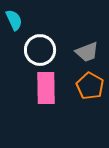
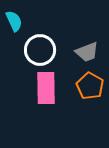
cyan semicircle: moved 1 px down
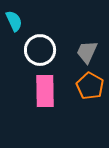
gray trapezoid: rotated 135 degrees clockwise
pink rectangle: moved 1 px left, 3 px down
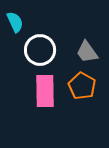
cyan semicircle: moved 1 px right, 1 px down
gray trapezoid: rotated 60 degrees counterclockwise
orange pentagon: moved 8 px left
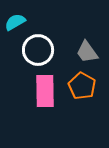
cyan semicircle: rotated 95 degrees counterclockwise
white circle: moved 2 px left
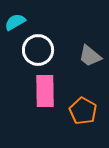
gray trapezoid: moved 3 px right, 4 px down; rotated 15 degrees counterclockwise
orange pentagon: moved 1 px right, 25 px down
